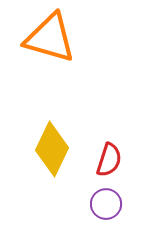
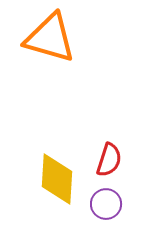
yellow diamond: moved 5 px right, 30 px down; rotated 22 degrees counterclockwise
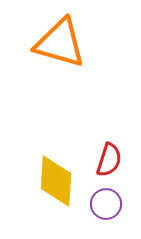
orange triangle: moved 10 px right, 5 px down
yellow diamond: moved 1 px left, 2 px down
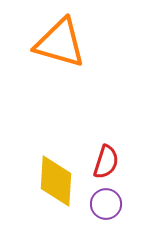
red semicircle: moved 3 px left, 2 px down
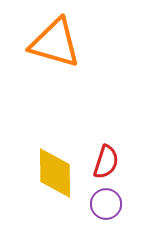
orange triangle: moved 5 px left
yellow diamond: moved 1 px left, 8 px up; rotated 4 degrees counterclockwise
